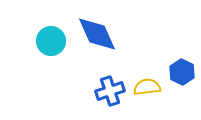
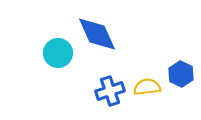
cyan circle: moved 7 px right, 12 px down
blue hexagon: moved 1 px left, 2 px down
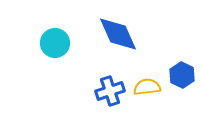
blue diamond: moved 21 px right
cyan circle: moved 3 px left, 10 px up
blue hexagon: moved 1 px right, 1 px down
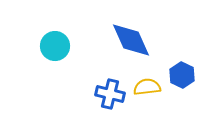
blue diamond: moved 13 px right, 6 px down
cyan circle: moved 3 px down
blue cross: moved 3 px down; rotated 32 degrees clockwise
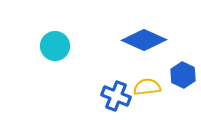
blue diamond: moved 13 px right; rotated 42 degrees counterclockwise
blue hexagon: moved 1 px right
blue cross: moved 6 px right, 2 px down; rotated 8 degrees clockwise
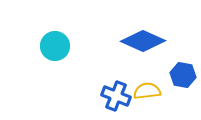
blue diamond: moved 1 px left, 1 px down
blue hexagon: rotated 15 degrees counterclockwise
yellow semicircle: moved 4 px down
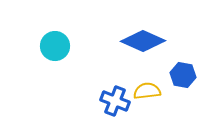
blue cross: moved 1 px left, 5 px down
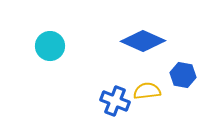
cyan circle: moved 5 px left
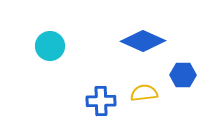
blue hexagon: rotated 10 degrees counterclockwise
yellow semicircle: moved 3 px left, 2 px down
blue cross: moved 14 px left; rotated 24 degrees counterclockwise
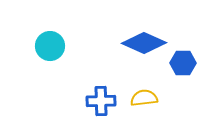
blue diamond: moved 1 px right, 2 px down
blue hexagon: moved 12 px up
yellow semicircle: moved 5 px down
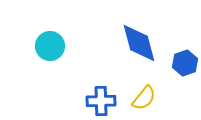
blue diamond: moved 5 px left; rotated 51 degrees clockwise
blue hexagon: moved 2 px right; rotated 20 degrees counterclockwise
yellow semicircle: rotated 136 degrees clockwise
